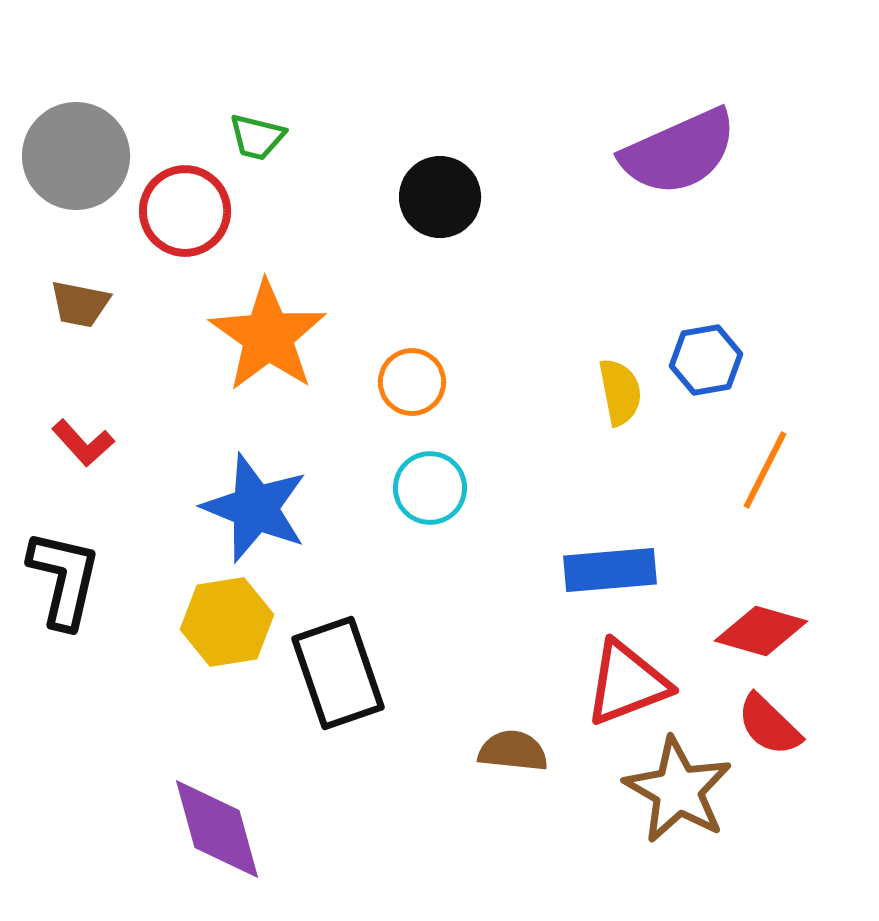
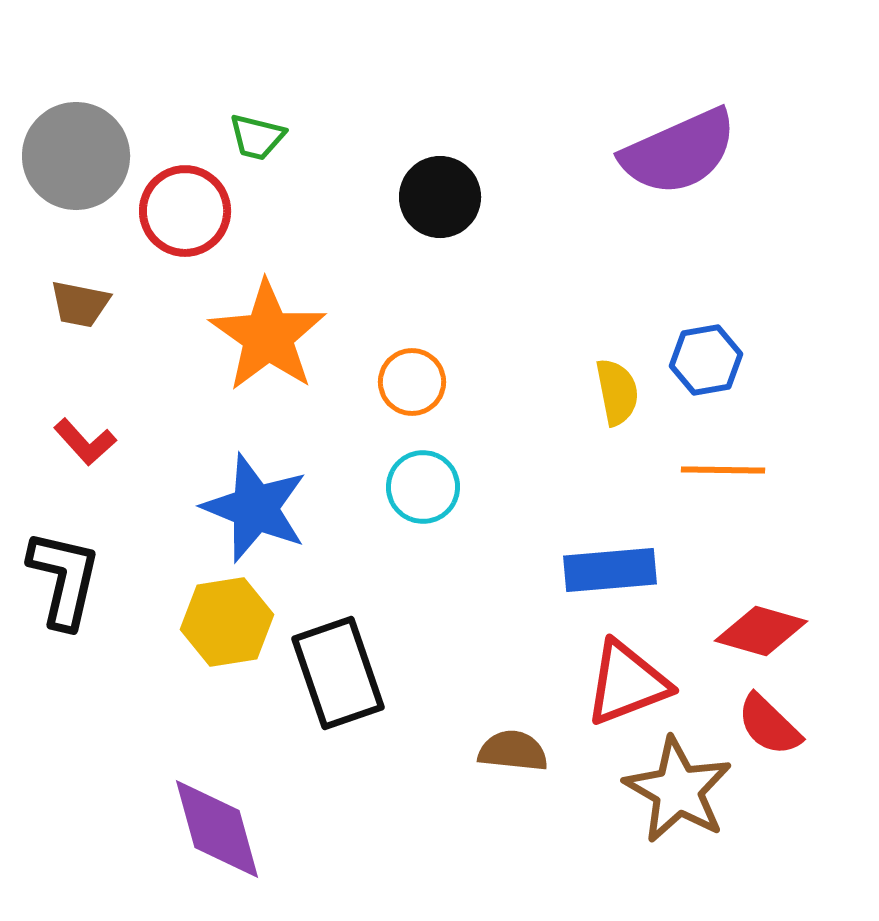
yellow semicircle: moved 3 px left
red L-shape: moved 2 px right, 1 px up
orange line: moved 42 px left; rotated 64 degrees clockwise
cyan circle: moved 7 px left, 1 px up
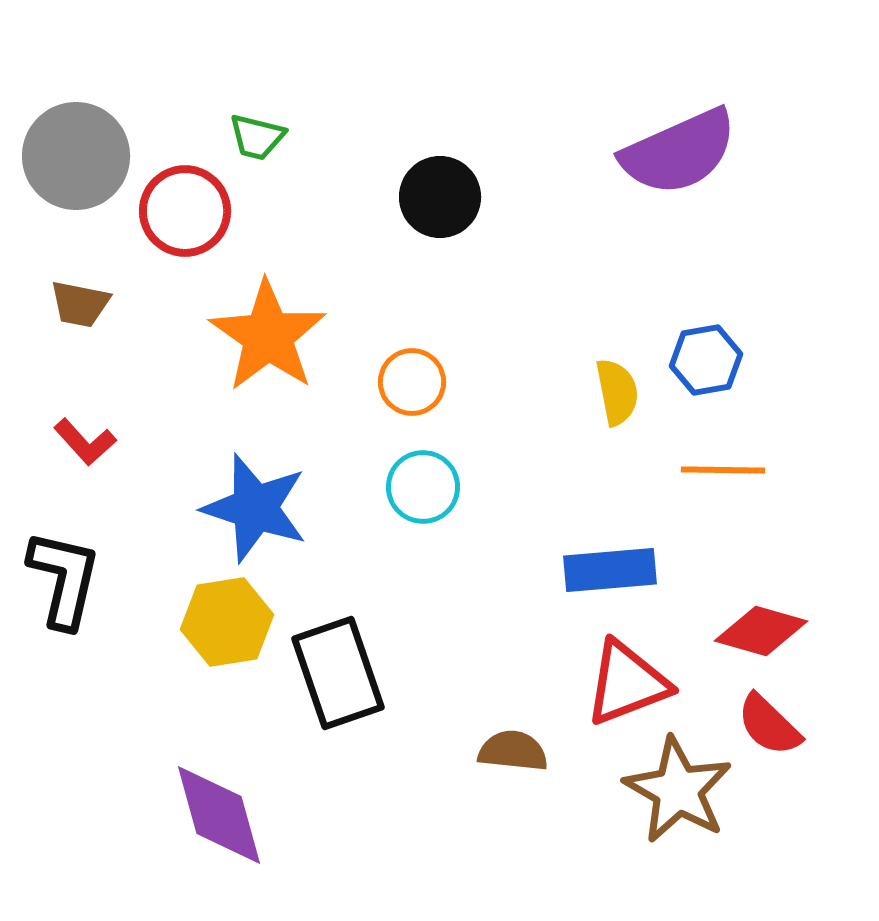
blue star: rotated 4 degrees counterclockwise
purple diamond: moved 2 px right, 14 px up
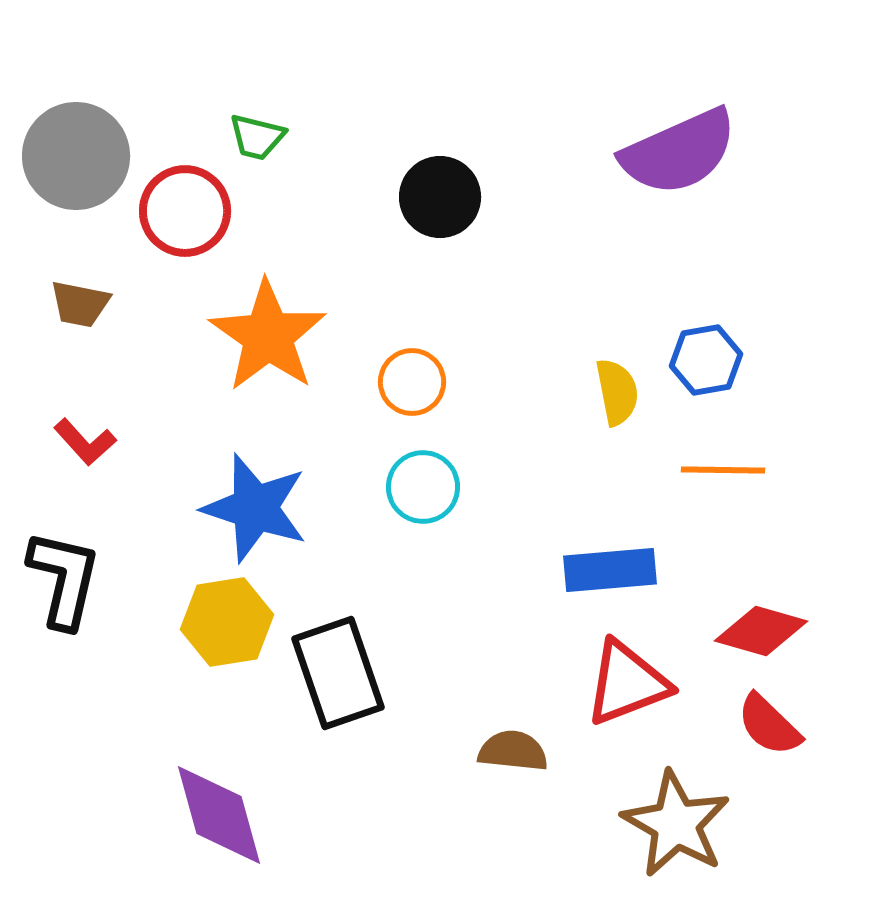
brown star: moved 2 px left, 34 px down
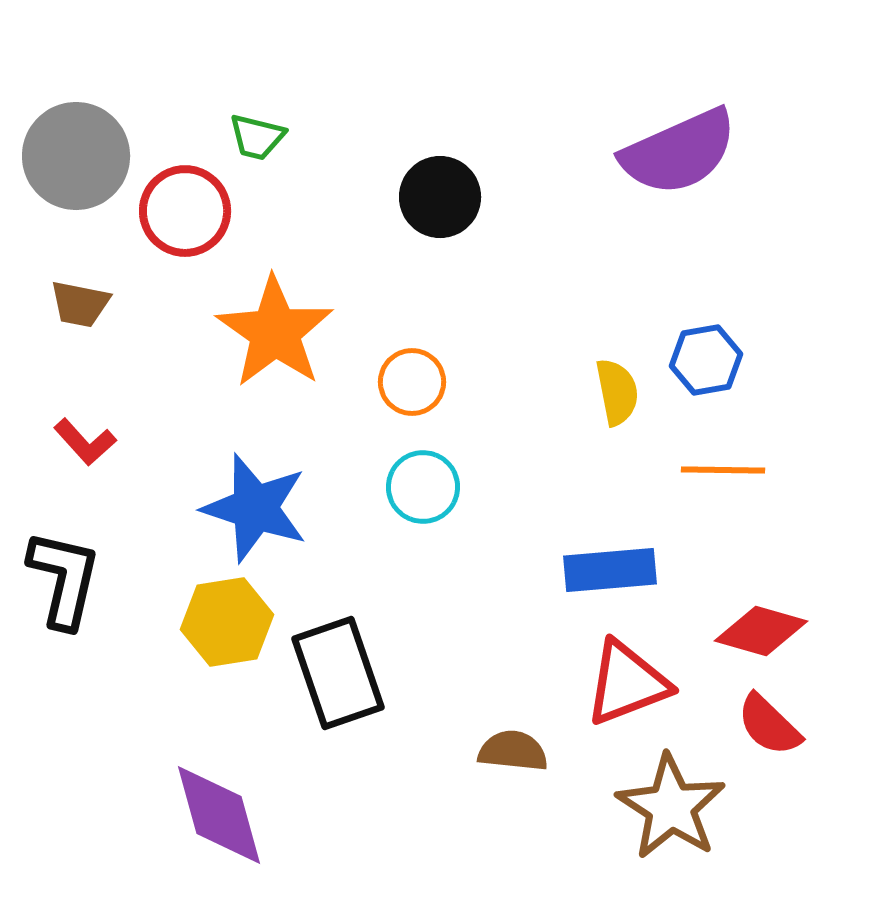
orange star: moved 7 px right, 4 px up
brown star: moved 5 px left, 17 px up; rotated 3 degrees clockwise
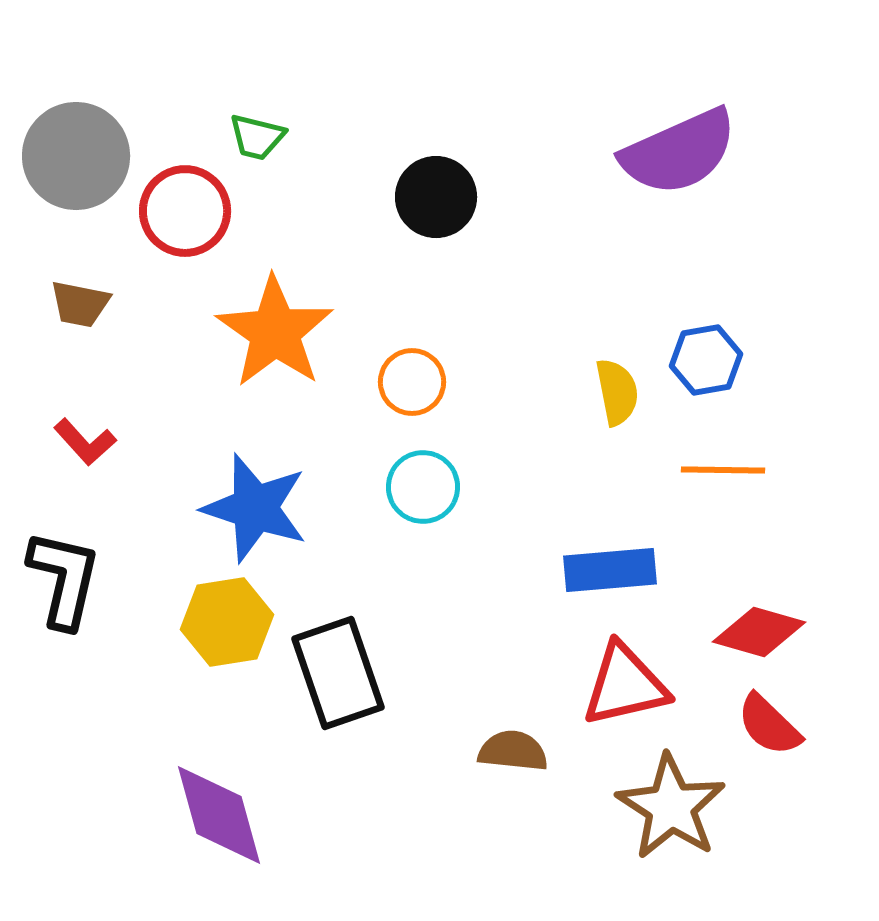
black circle: moved 4 px left
red diamond: moved 2 px left, 1 px down
red triangle: moved 2 px left, 2 px down; rotated 8 degrees clockwise
